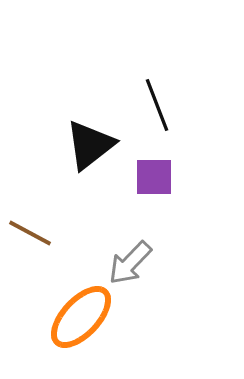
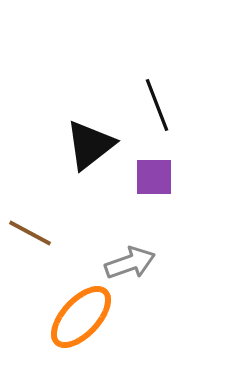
gray arrow: rotated 153 degrees counterclockwise
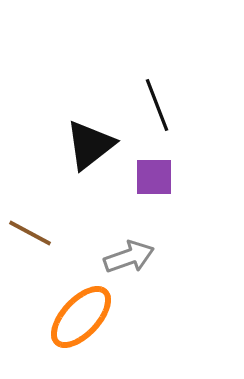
gray arrow: moved 1 px left, 6 px up
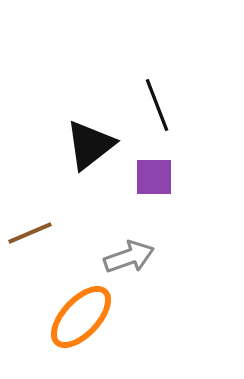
brown line: rotated 51 degrees counterclockwise
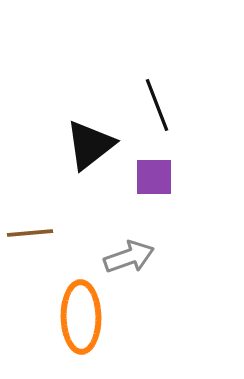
brown line: rotated 18 degrees clockwise
orange ellipse: rotated 44 degrees counterclockwise
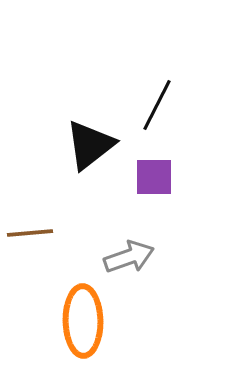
black line: rotated 48 degrees clockwise
orange ellipse: moved 2 px right, 4 px down
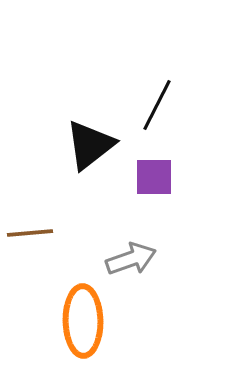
gray arrow: moved 2 px right, 2 px down
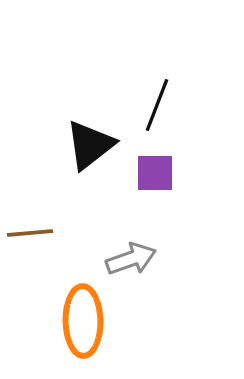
black line: rotated 6 degrees counterclockwise
purple square: moved 1 px right, 4 px up
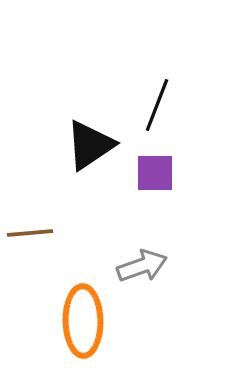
black triangle: rotated 4 degrees clockwise
gray arrow: moved 11 px right, 7 px down
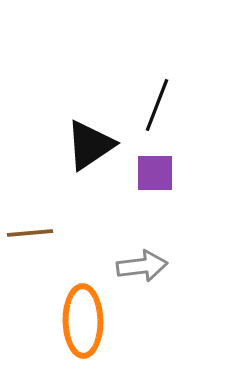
gray arrow: rotated 12 degrees clockwise
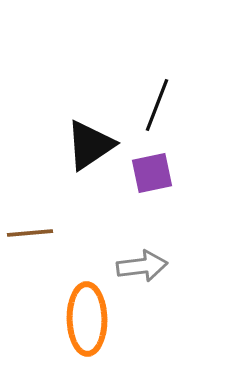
purple square: moved 3 px left; rotated 12 degrees counterclockwise
orange ellipse: moved 4 px right, 2 px up
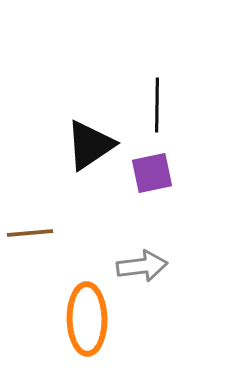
black line: rotated 20 degrees counterclockwise
